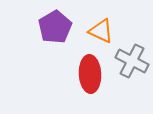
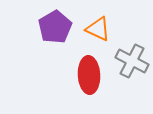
orange triangle: moved 3 px left, 2 px up
red ellipse: moved 1 px left, 1 px down
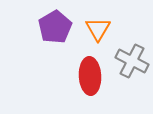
orange triangle: rotated 36 degrees clockwise
red ellipse: moved 1 px right, 1 px down
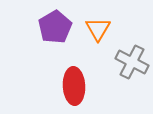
gray cross: moved 1 px down
red ellipse: moved 16 px left, 10 px down
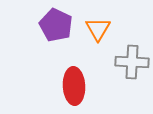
purple pentagon: moved 1 px right, 2 px up; rotated 16 degrees counterclockwise
gray cross: rotated 24 degrees counterclockwise
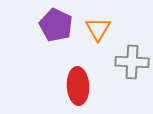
red ellipse: moved 4 px right
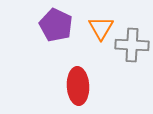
orange triangle: moved 3 px right, 1 px up
gray cross: moved 17 px up
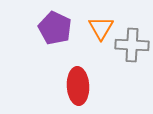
purple pentagon: moved 1 px left, 3 px down
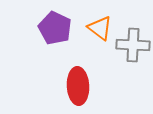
orange triangle: moved 1 px left; rotated 24 degrees counterclockwise
gray cross: moved 1 px right
